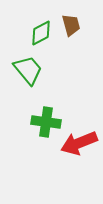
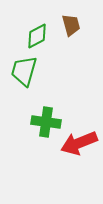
green diamond: moved 4 px left, 3 px down
green trapezoid: moved 4 px left, 1 px down; rotated 124 degrees counterclockwise
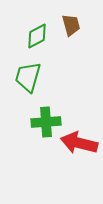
green trapezoid: moved 4 px right, 6 px down
green cross: rotated 12 degrees counterclockwise
red arrow: rotated 36 degrees clockwise
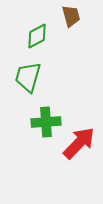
brown trapezoid: moved 9 px up
red arrow: rotated 120 degrees clockwise
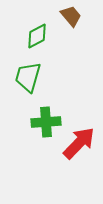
brown trapezoid: rotated 25 degrees counterclockwise
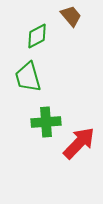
green trapezoid: rotated 32 degrees counterclockwise
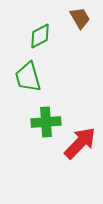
brown trapezoid: moved 9 px right, 2 px down; rotated 10 degrees clockwise
green diamond: moved 3 px right
red arrow: moved 1 px right
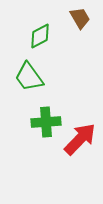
green trapezoid: moved 1 px right; rotated 20 degrees counterclockwise
red arrow: moved 4 px up
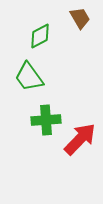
green cross: moved 2 px up
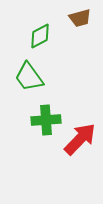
brown trapezoid: rotated 105 degrees clockwise
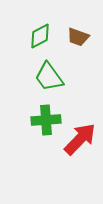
brown trapezoid: moved 2 px left, 19 px down; rotated 35 degrees clockwise
green trapezoid: moved 20 px right
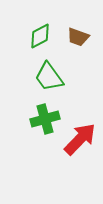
green cross: moved 1 px left, 1 px up; rotated 12 degrees counterclockwise
